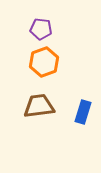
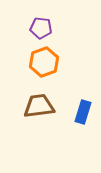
purple pentagon: moved 1 px up
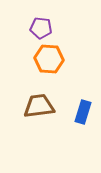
orange hexagon: moved 5 px right, 3 px up; rotated 24 degrees clockwise
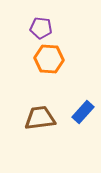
brown trapezoid: moved 1 px right, 12 px down
blue rectangle: rotated 25 degrees clockwise
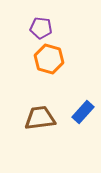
orange hexagon: rotated 12 degrees clockwise
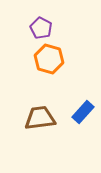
purple pentagon: rotated 20 degrees clockwise
